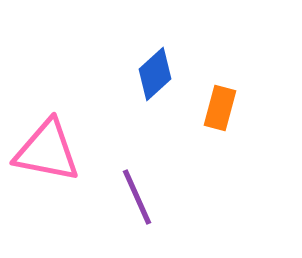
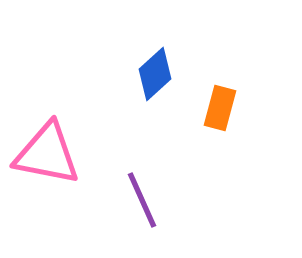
pink triangle: moved 3 px down
purple line: moved 5 px right, 3 px down
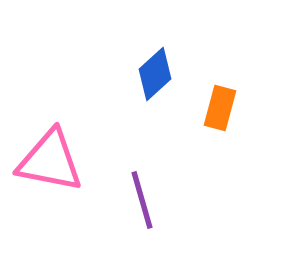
pink triangle: moved 3 px right, 7 px down
purple line: rotated 8 degrees clockwise
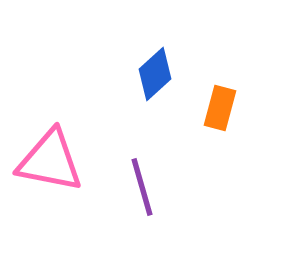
purple line: moved 13 px up
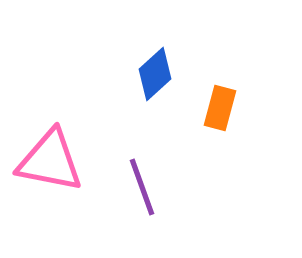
purple line: rotated 4 degrees counterclockwise
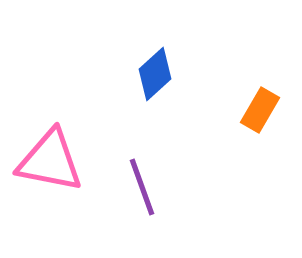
orange rectangle: moved 40 px right, 2 px down; rotated 15 degrees clockwise
